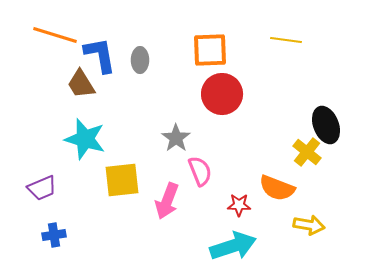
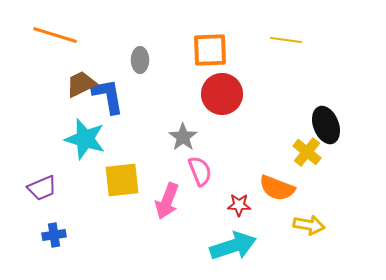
blue L-shape: moved 8 px right, 41 px down
brown trapezoid: rotated 96 degrees clockwise
gray star: moved 7 px right, 1 px up
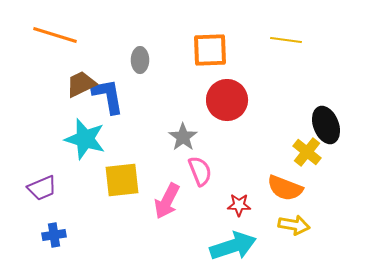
red circle: moved 5 px right, 6 px down
orange semicircle: moved 8 px right
pink arrow: rotated 6 degrees clockwise
yellow arrow: moved 15 px left
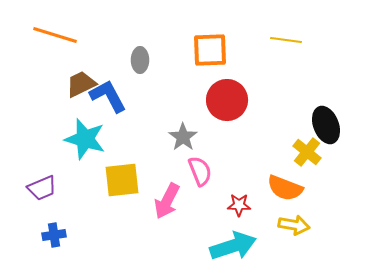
blue L-shape: rotated 18 degrees counterclockwise
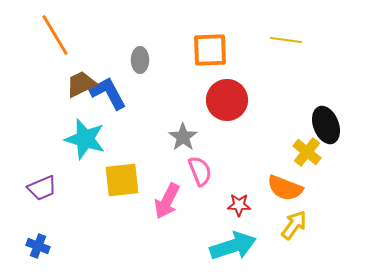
orange line: rotated 42 degrees clockwise
blue L-shape: moved 3 px up
yellow arrow: rotated 64 degrees counterclockwise
blue cross: moved 16 px left, 11 px down; rotated 30 degrees clockwise
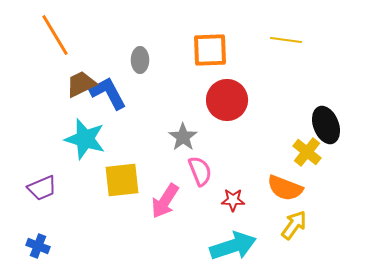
pink arrow: moved 2 px left; rotated 6 degrees clockwise
red star: moved 6 px left, 5 px up
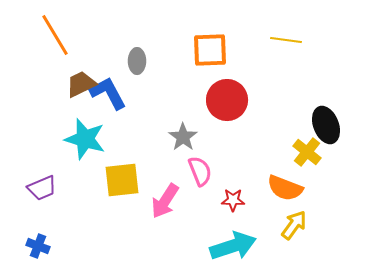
gray ellipse: moved 3 px left, 1 px down
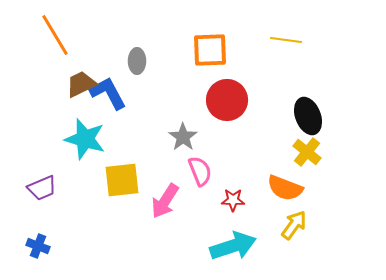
black ellipse: moved 18 px left, 9 px up
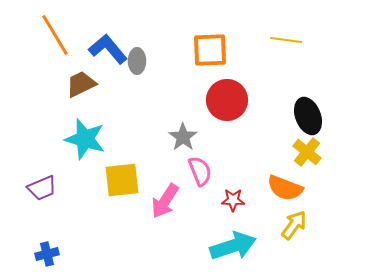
blue L-shape: moved 44 px up; rotated 12 degrees counterclockwise
blue cross: moved 9 px right, 8 px down; rotated 35 degrees counterclockwise
